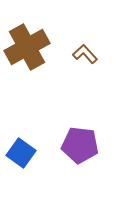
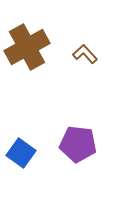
purple pentagon: moved 2 px left, 1 px up
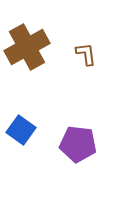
brown L-shape: moved 1 px right; rotated 35 degrees clockwise
blue square: moved 23 px up
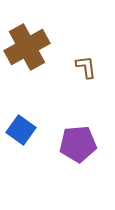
brown L-shape: moved 13 px down
purple pentagon: rotated 12 degrees counterclockwise
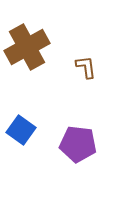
purple pentagon: rotated 12 degrees clockwise
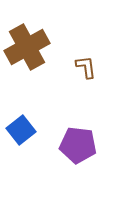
blue square: rotated 16 degrees clockwise
purple pentagon: moved 1 px down
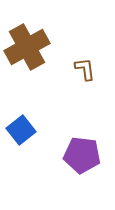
brown L-shape: moved 1 px left, 2 px down
purple pentagon: moved 4 px right, 10 px down
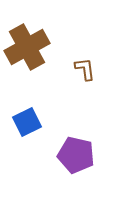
blue square: moved 6 px right, 8 px up; rotated 12 degrees clockwise
purple pentagon: moved 6 px left; rotated 6 degrees clockwise
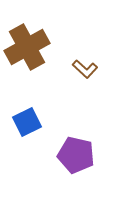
brown L-shape: rotated 140 degrees clockwise
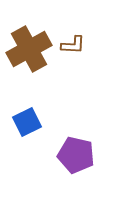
brown cross: moved 2 px right, 2 px down
brown L-shape: moved 12 px left, 24 px up; rotated 40 degrees counterclockwise
